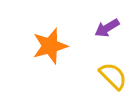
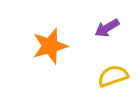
yellow semicircle: rotated 64 degrees counterclockwise
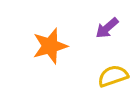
purple arrow: rotated 10 degrees counterclockwise
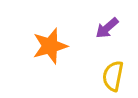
yellow semicircle: rotated 60 degrees counterclockwise
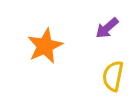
orange star: moved 5 px left; rotated 9 degrees counterclockwise
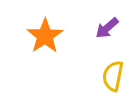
orange star: moved 10 px up; rotated 9 degrees counterclockwise
